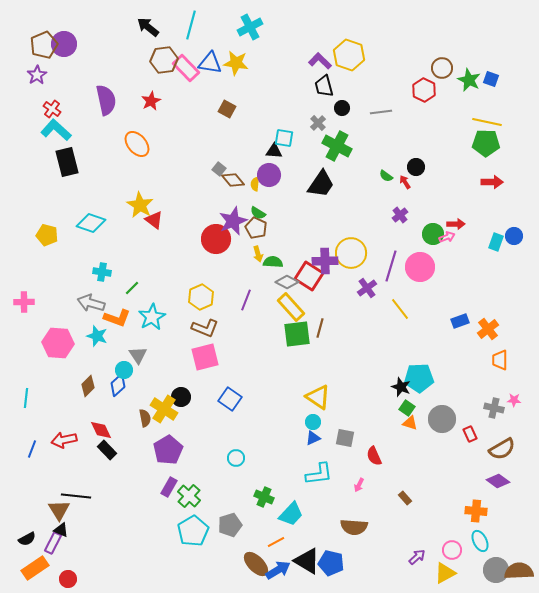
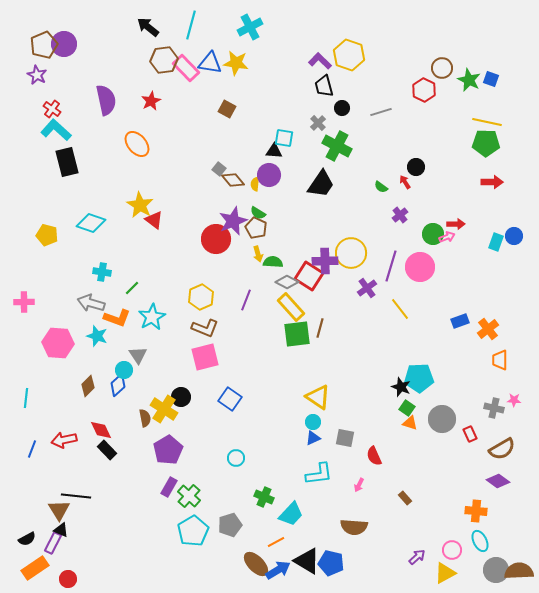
purple star at (37, 75): rotated 12 degrees counterclockwise
gray line at (381, 112): rotated 10 degrees counterclockwise
green semicircle at (386, 176): moved 5 px left, 11 px down
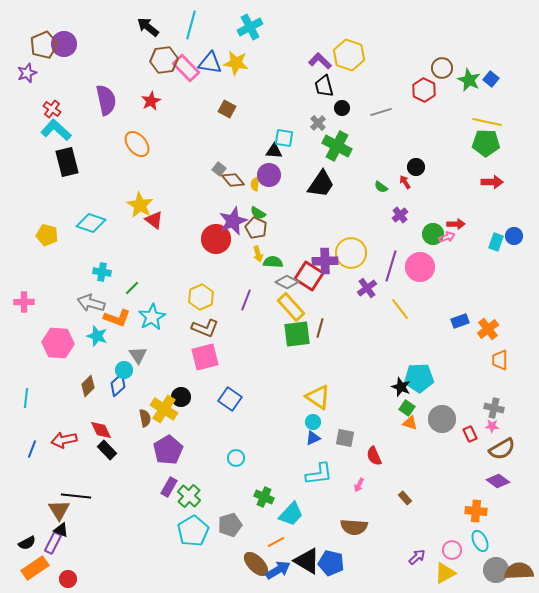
purple star at (37, 75): moved 10 px left, 2 px up; rotated 24 degrees clockwise
blue square at (491, 79): rotated 21 degrees clockwise
pink star at (514, 400): moved 22 px left, 26 px down
black semicircle at (27, 539): moved 4 px down
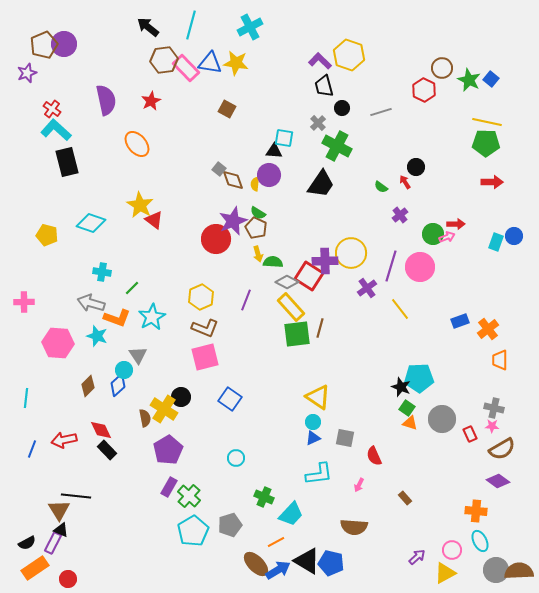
brown diamond at (233, 180): rotated 20 degrees clockwise
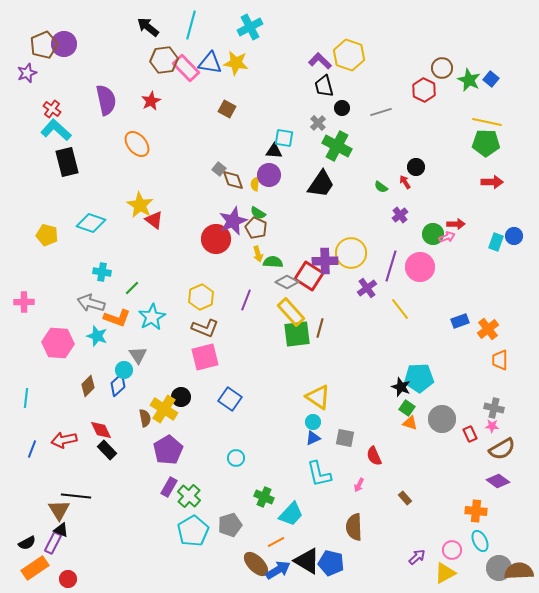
yellow rectangle at (291, 307): moved 5 px down
cyan L-shape at (319, 474): rotated 84 degrees clockwise
brown semicircle at (354, 527): rotated 84 degrees clockwise
gray circle at (496, 570): moved 3 px right, 2 px up
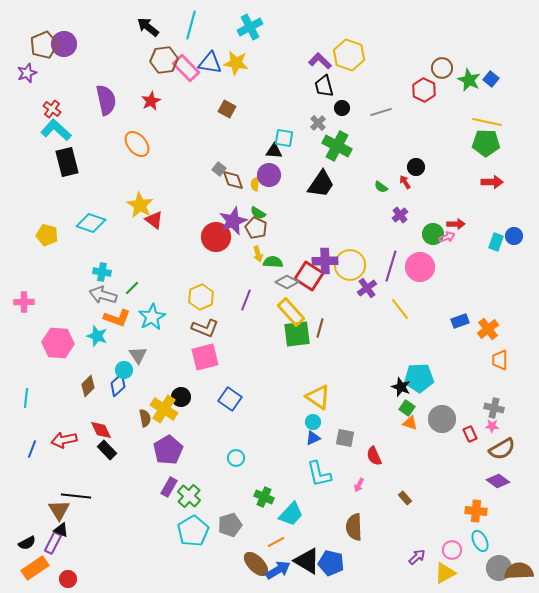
red circle at (216, 239): moved 2 px up
yellow circle at (351, 253): moved 1 px left, 12 px down
gray arrow at (91, 303): moved 12 px right, 8 px up
